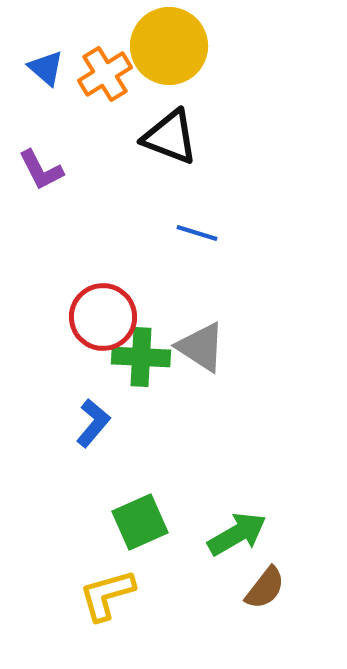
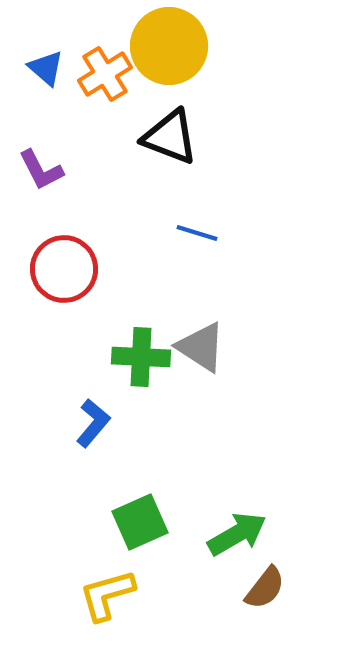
red circle: moved 39 px left, 48 px up
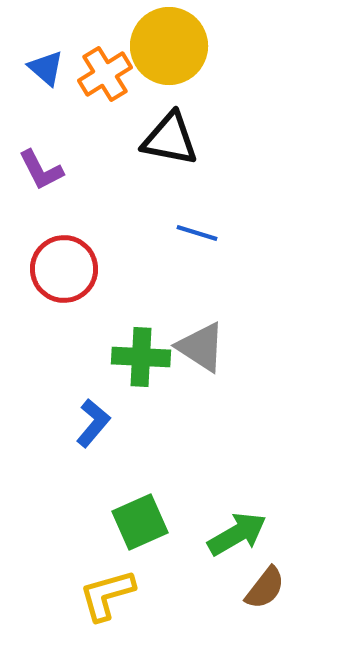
black triangle: moved 2 px down; rotated 10 degrees counterclockwise
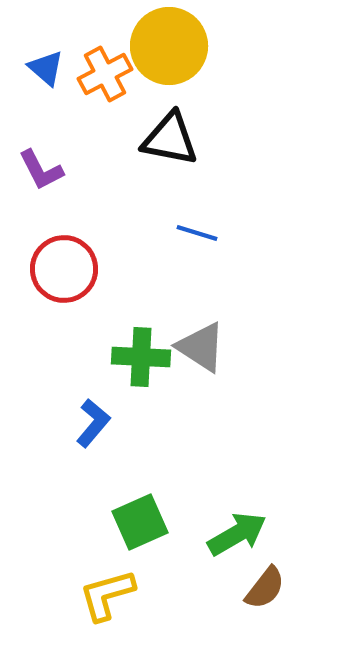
orange cross: rotated 4 degrees clockwise
